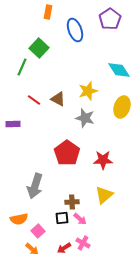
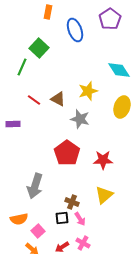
gray star: moved 5 px left, 1 px down
brown cross: rotated 24 degrees clockwise
pink arrow: rotated 16 degrees clockwise
red arrow: moved 2 px left, 1 px up
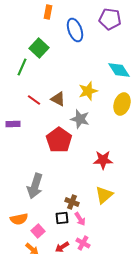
purple pentagon: rotated 30 degrees counterclockwise
yellow ellipse: moved 3 px up
red pentagon: moved 8 px left, 13 px up
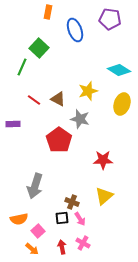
cyan diamond: rotated 25 degrees counterclockwise
yellow triangle: moved 1 px down
red arrow: rotated 112 degrees clockwise
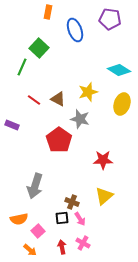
yellow star: moved 1 px down
purple rectangle: moved 1 px left, 1 px down; rotated 24 degrees clockwise
orange arrow: moved 2 px left, 1 px down
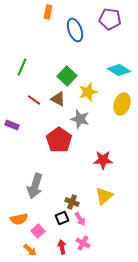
green square: moved 28 px right, 28 px down
black square: rotated 16 degrees counterclockwise
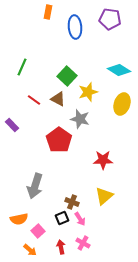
blue ellipse: moved 3 px up; rotated 15 degrees clockwise
purple rectangle: rotated 24 degrees clockwise
red arrow: moved 1 px left
